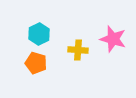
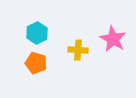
cyan hexagon: moved 2 px left, 1 px up
pink star: rotated 12 degrees clockwise
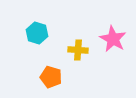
cyan hexagon: rotated 15 degrees counterclockwise
orange pentagon: moved 15 px right, 14 px down
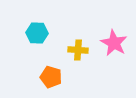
cyan hexagon: rotated 15 degrees counterclockwise
pink star: moved 1 px right, 4 px down
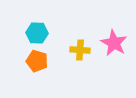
yellow cross: moved 2 px right
orange pentagon: moved 14 px left, 16 px up
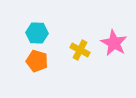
yellow cross: rotated 24 degrees clockwise
